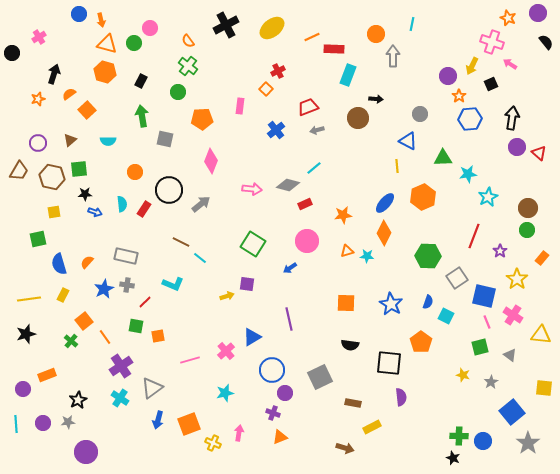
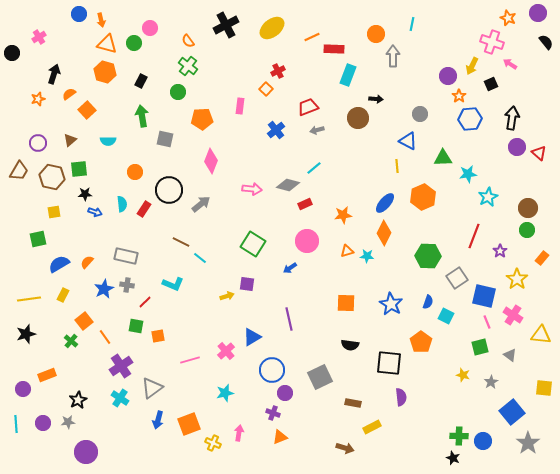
blue semicircle at (59, 264): rotated 75 degrees clockwise
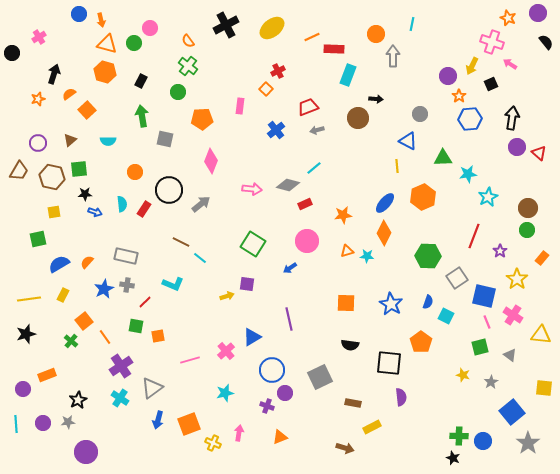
purple cross at (273, 413): moved 6 px left, 7 px up
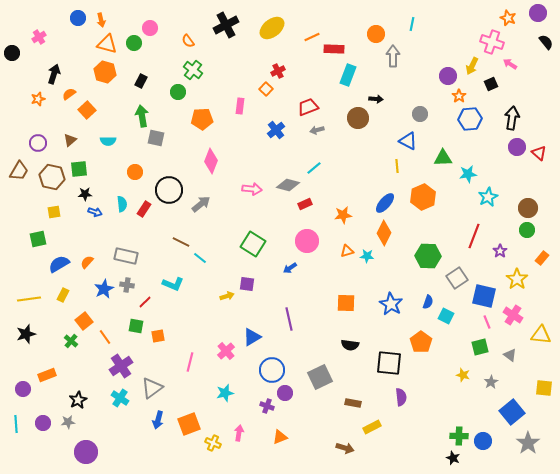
blue circle at (79, 14): moved 1 px left, 4 px down
green cross at (188, 66): moved 5 px right, 4 px down
gray square at (165, 139): moved 9 px left, 1 px up
pink line at (190, 360): moved 2 px down; rotated 60 degrees counterclockwise
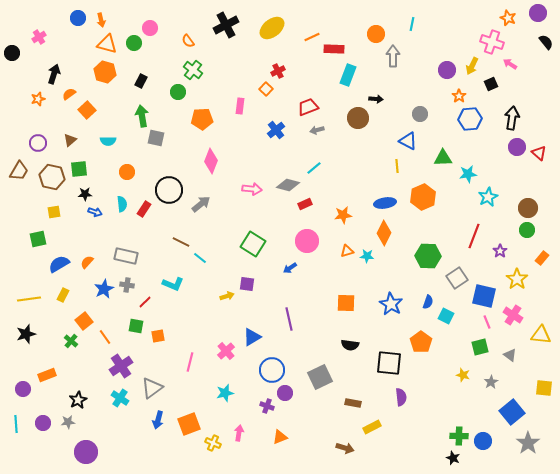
purple circle at (448, 76): moved 1 px left, 6 px up
orange circle at (135, 172): moved 8 px left
blue ellipse at (385, 203): rotated 40 degrees clockwise
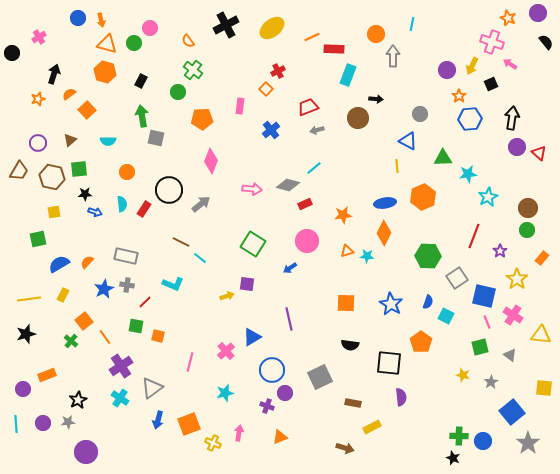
blue cross at (276, 130): moved 5 px left
orange square at (158, 336): rotated 24 degrees clockwise
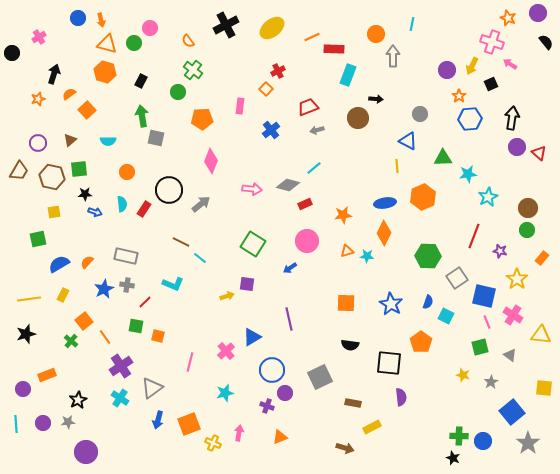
purple star at (500, 251): rotated 24 degrees counterclockwise
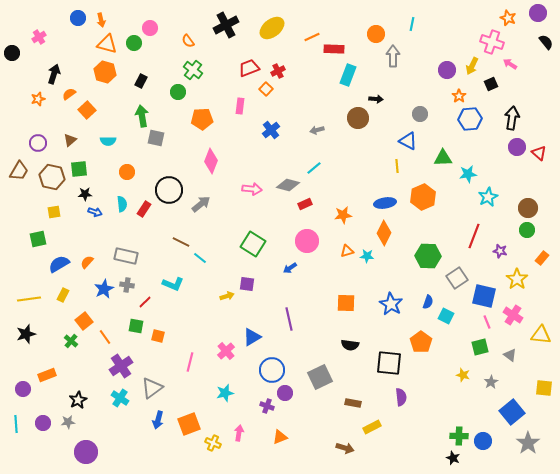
red trapezoid at (308, 107): moved 59 px left, 39 px up
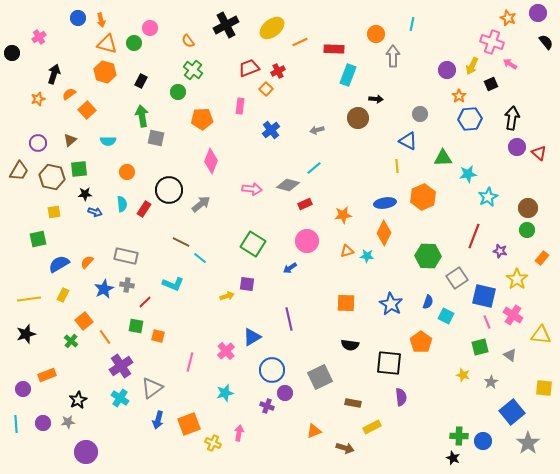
orange line at (312, 37): moved 12 px left, 5 px down
orange triangle at (280, 437): moved 34 px right, 6 px up
